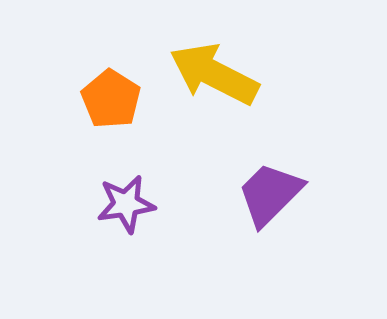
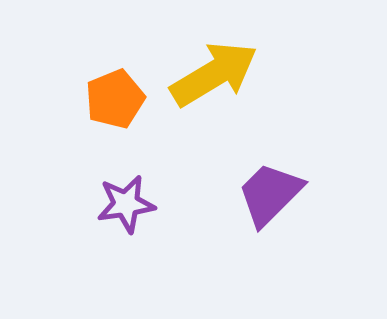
yellow arrow: rotated 122 degrees clockwise
orange pentagon: moved 4 px right; rotated 18 degrees clockwise
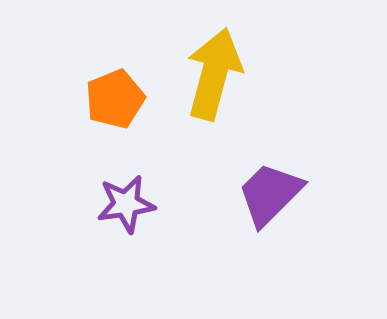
yellow arrow: rotated 44 degrees counterclockwise
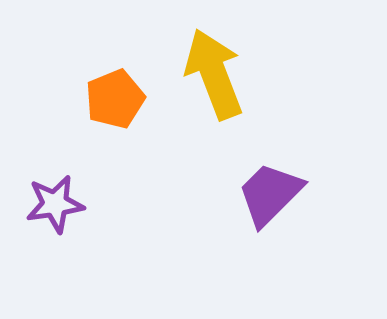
yellow arrow: rotated 36 degrees counterclockwise
purple star: moved 71 px left
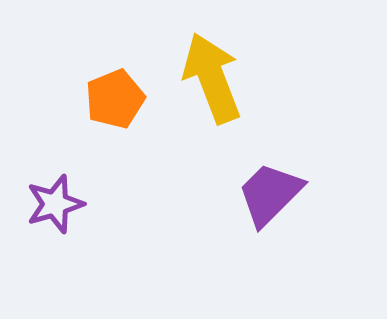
yellow arrow: moved 2 px left, 4 px down
purple star: rotated 8 degrees counterclockwise
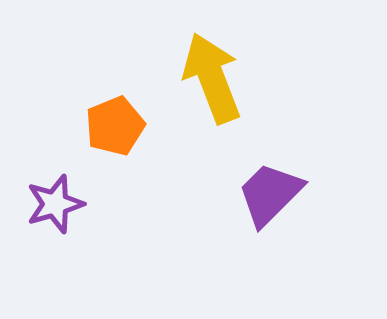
orange pentagon: moved 27 px down
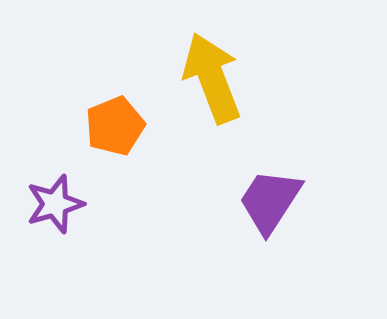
purple trapezoid: moved 7 px down; rotated 12 degrees counterclockwise
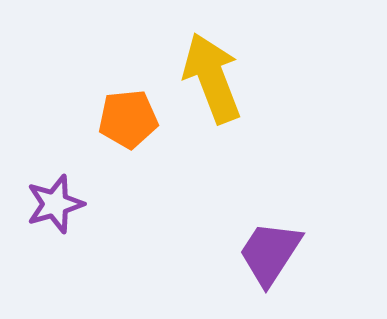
orange pentagon: moved 13 px right, 7 px up; rotated 16 degrees clockwise
purple trapezoid: moved 52 px down
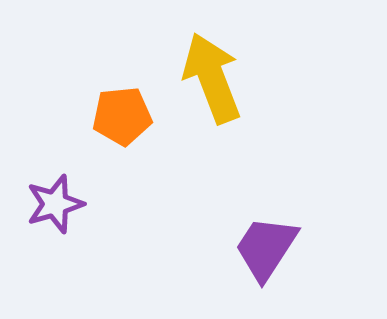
orange pentagon: moved 6 px left, 3 px up
purple trapezoid: moved 4 px left, 5 px up
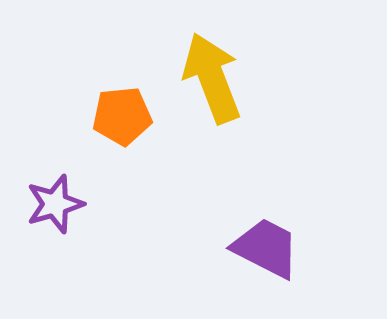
purple trapezoid: rotated 84 degrees clockwise
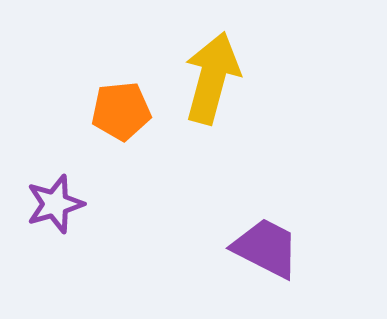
yellow arrow: rotated 36 degrees clockwise
orange pentagon: moved 1 px left, 5 px up
